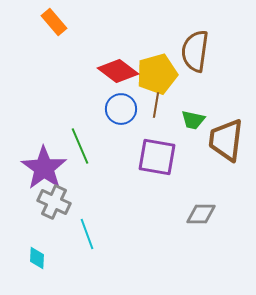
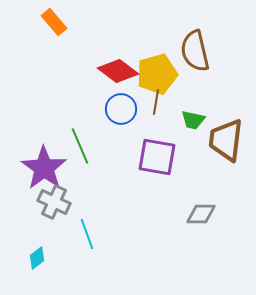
brown semicircle: rotated 21 degrees counterclockwise
brown line: moved 3 px up
cyan diamond: rotated 50 degrees clockwise
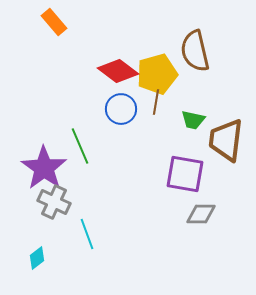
purple square: moved 28 px right, 17 px down
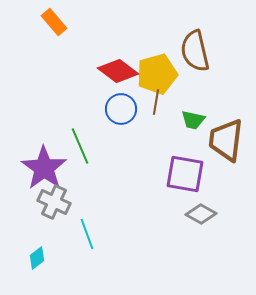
gray diamond: rotated 28 degrees clockwise
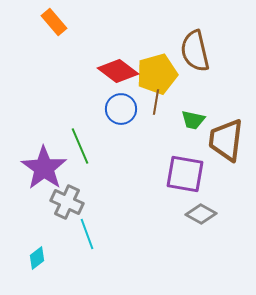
gray cross: moved 13 px right
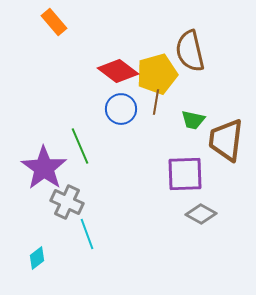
brown semicircle: moved 5 px left
purple square: rotated 12 degrees counterclockwise
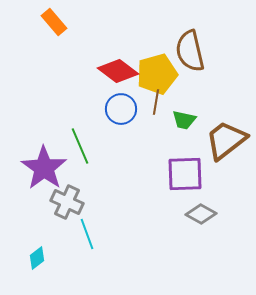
green trapezoid: moved 9 px left
brown trapezoid: rotated 45 degrees clockwise
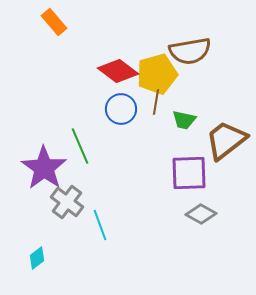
brown semicircle: rotated 87 degrees counterclockwise
purple square: moved 4 px right, 1 px up
gray cross: rotated 12 degrees clockwise
cyan line: moved 13 px right, 9 px up
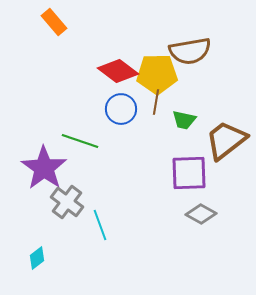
yellow pentagon: rotated 15 degrees clockwise
green line: moved 5 px up; rotated 48 degrees counterclockwise
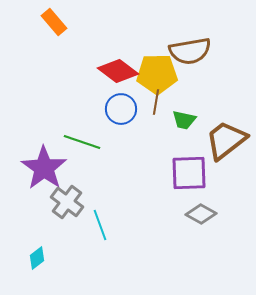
green line: moved 2 px right, 1 px down
